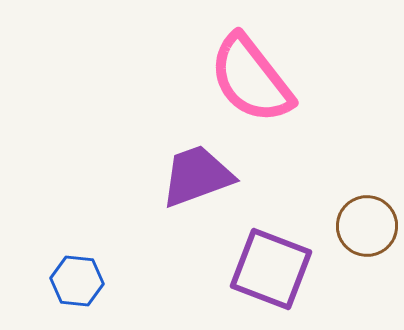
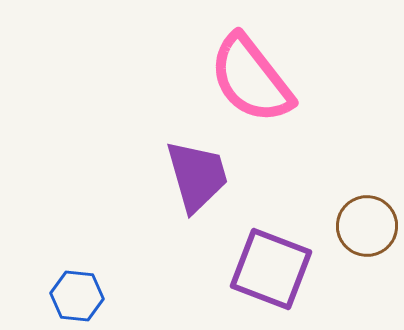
purple trapezoid: rotated 94 degrees clockwise
blue hexagon: moved 15 px down
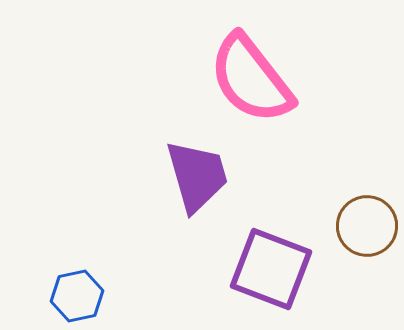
blue hexagon: rotated 18 degrees counterclockwise
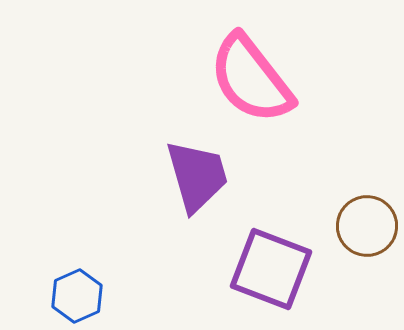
blue hexagon: rotated 12 degrees counterclockwise
